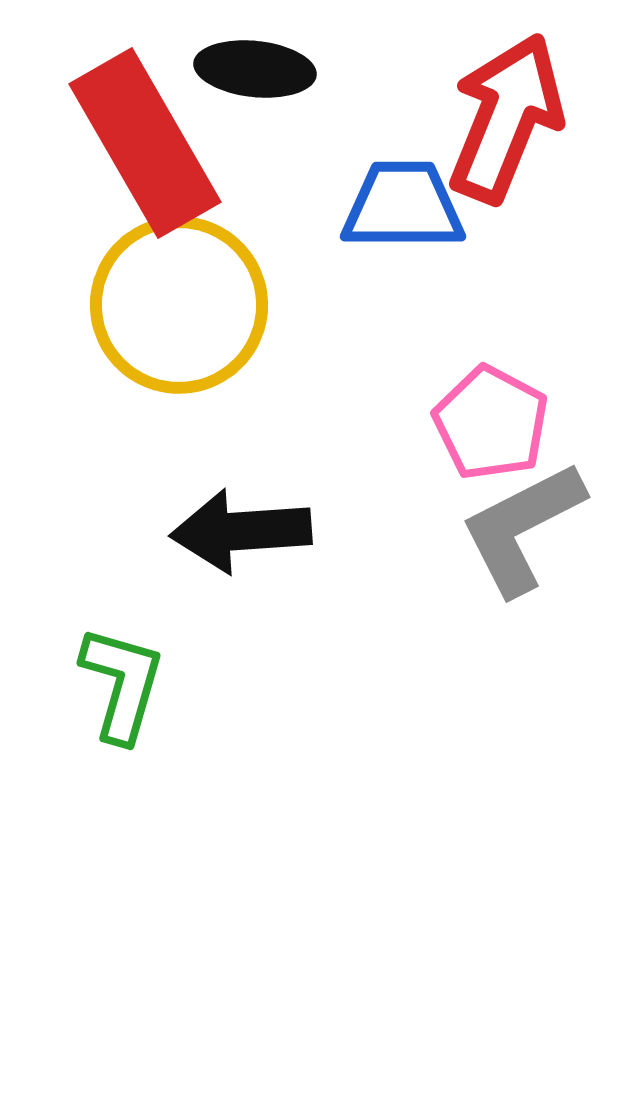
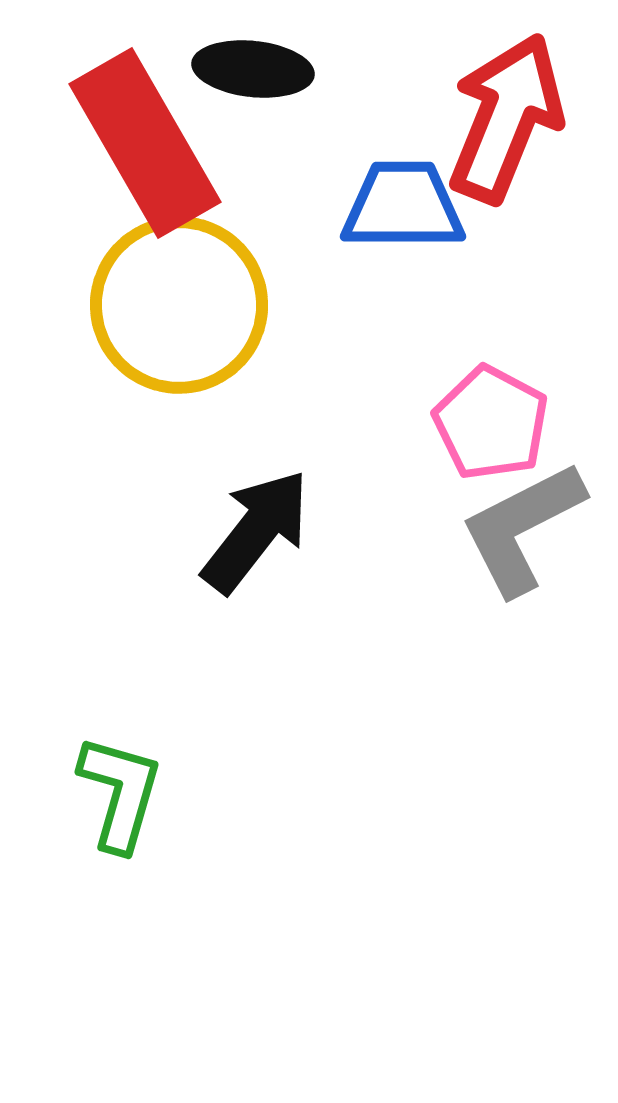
black ellipse: moved 2 px left
black arrow: moved 15 px right; rotated 132 degrees clockwise
green L-shape: moved 2 px left, 109 px down
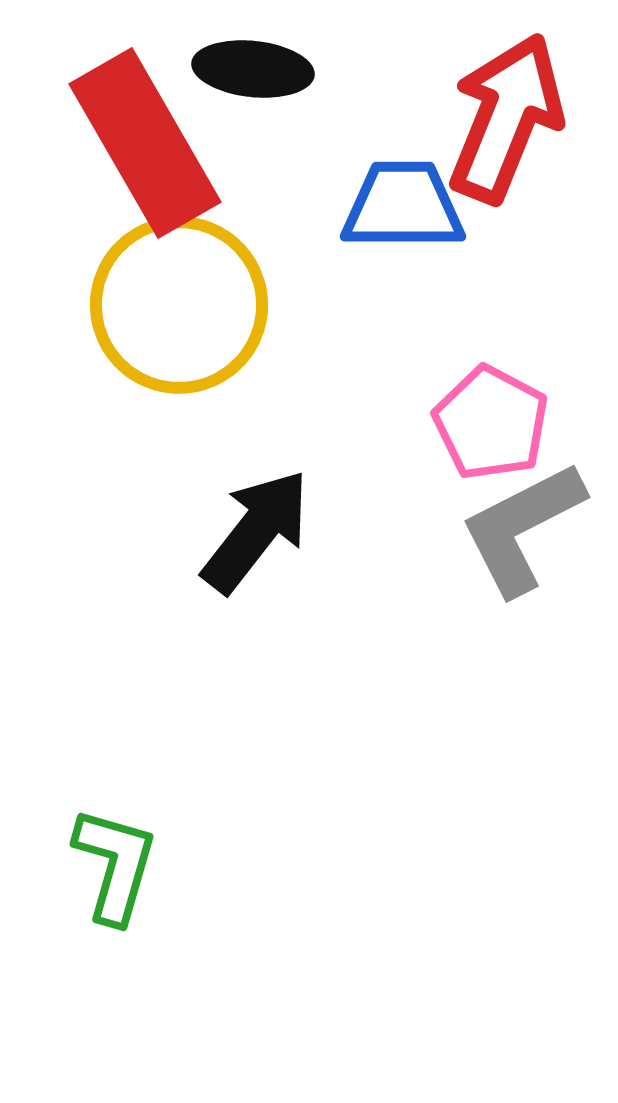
green L-shape: moved 5 px left, 72 px down
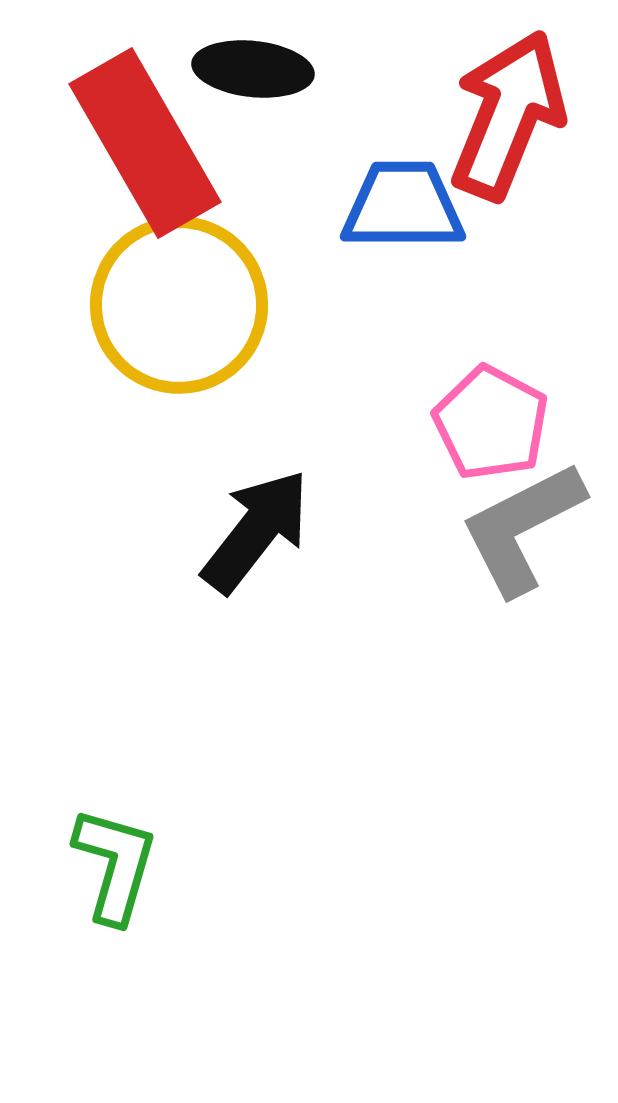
red arrow: moved 2 px right, 3 px up
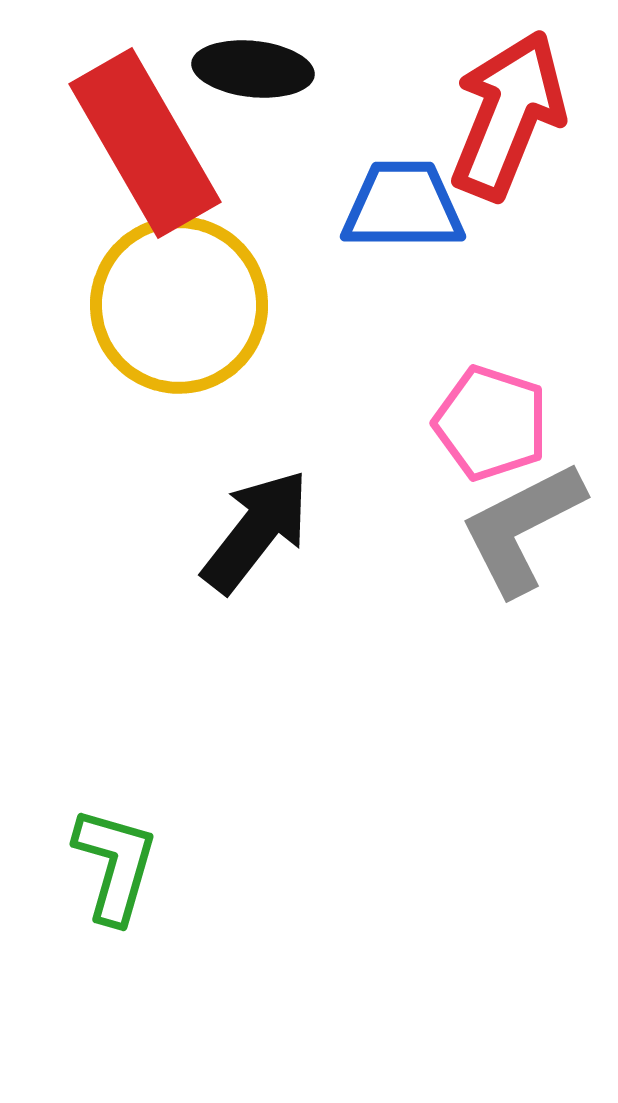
pink pentagon: rotated 10 degrees counterclockwise
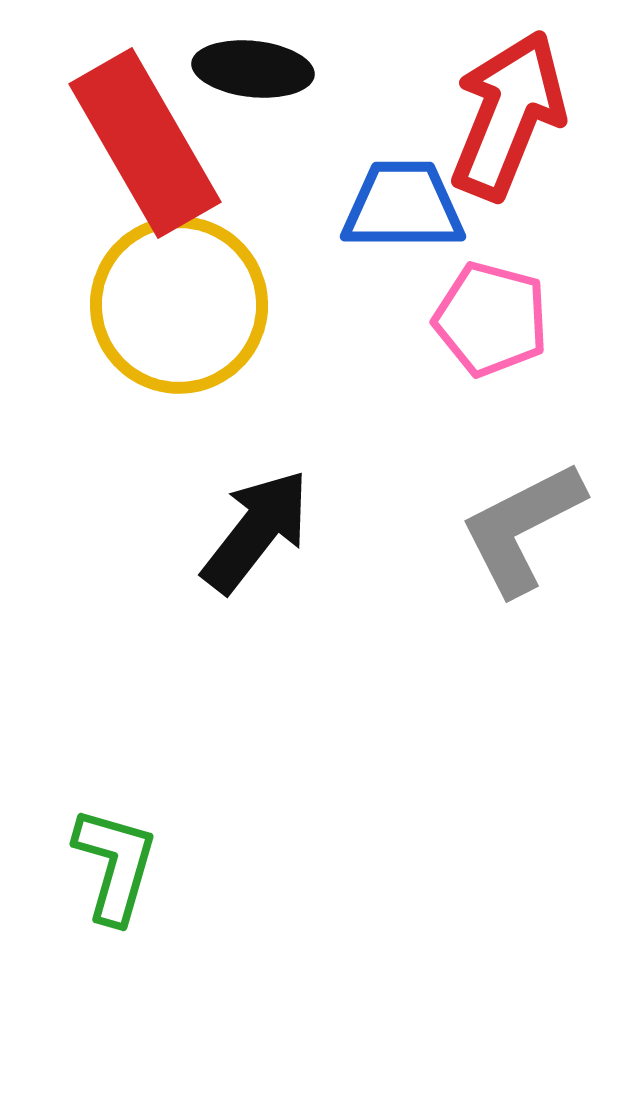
pink pentagon: moved 104 px up; rotated 3 degrees counterclockwise
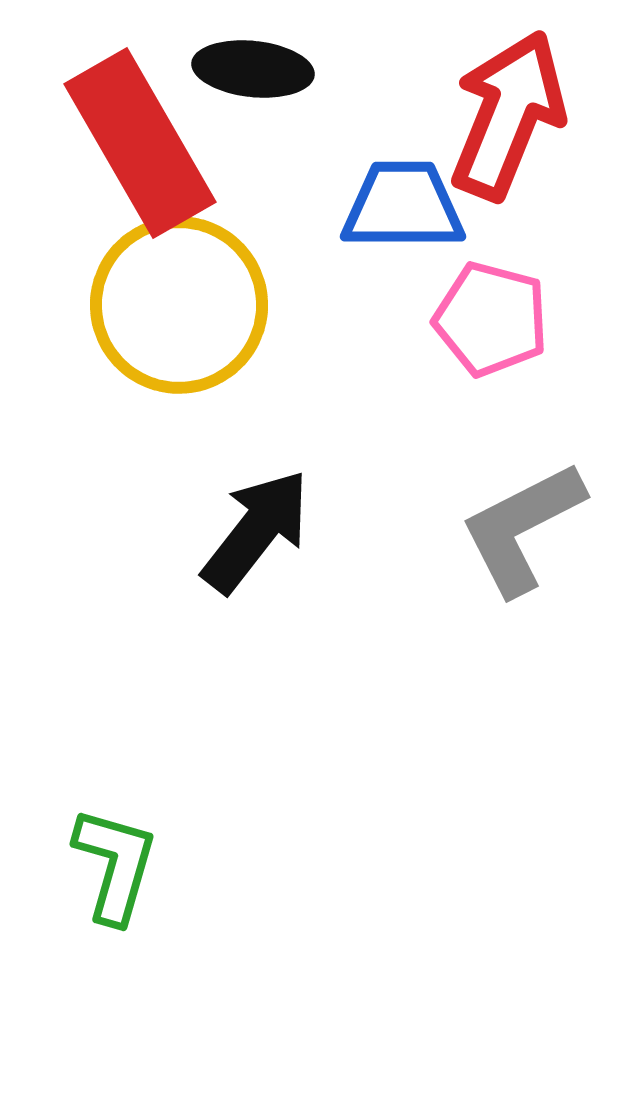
red rectangle: moved 5 px left
